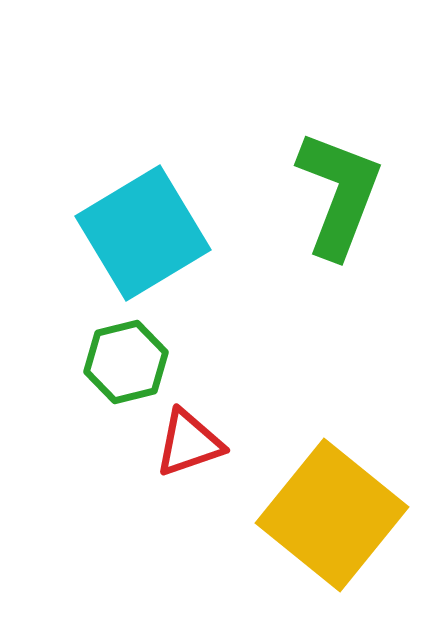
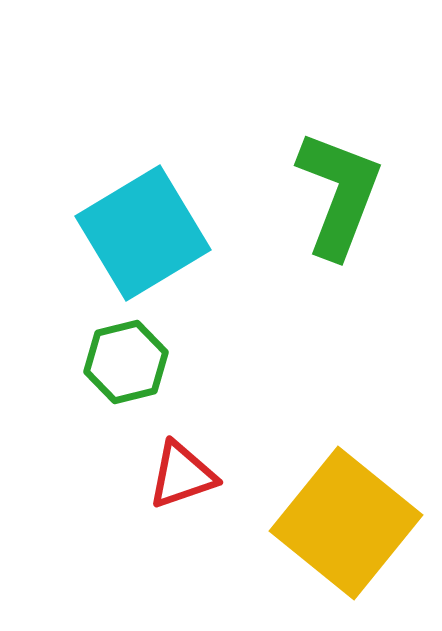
red triangle: moved 7 px left, 32 px down
yellow square: moved 14 px right, 8 px down
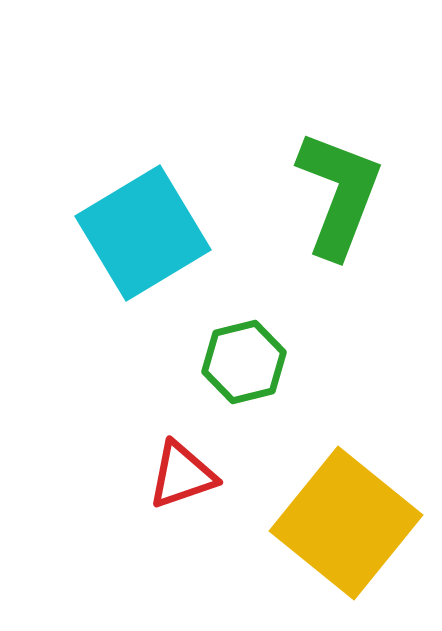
green hexagon: moved 118 px right
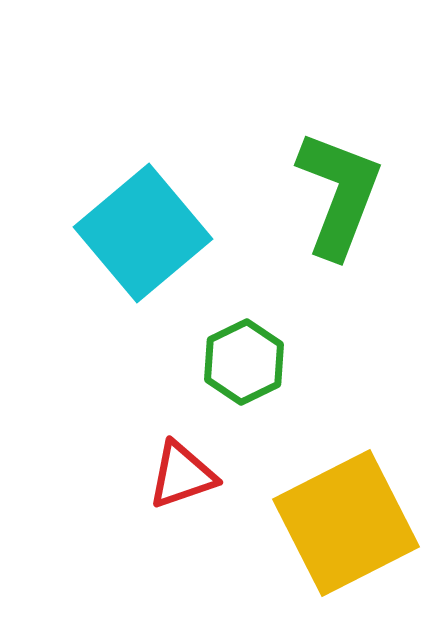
cyan square: rotated 9 degrees counterclockwise
green hexagon: rotated 12 degrees counterclockwise
yellow square: rotated 24 degrees clockwise
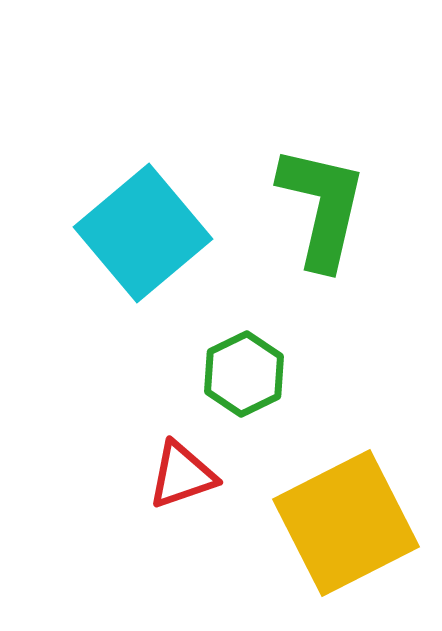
green L-shape: moved 17 px left, 13 px down; rotated 8 degrees counterclockwise
green hexagon: moved 12 px down
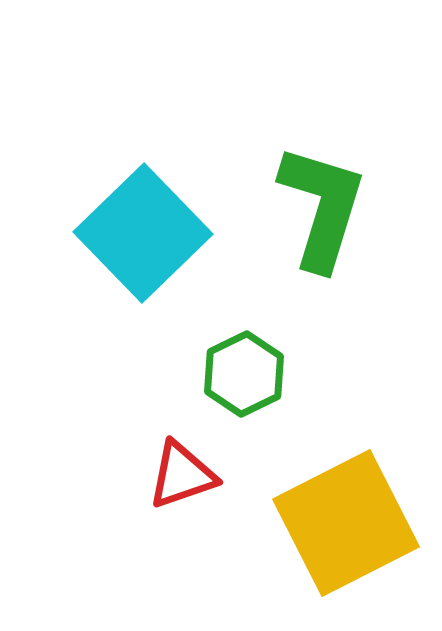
green L-shape: rotated 4 degrees clockwise
cyan square: rotated 4 degrees counterclockwise
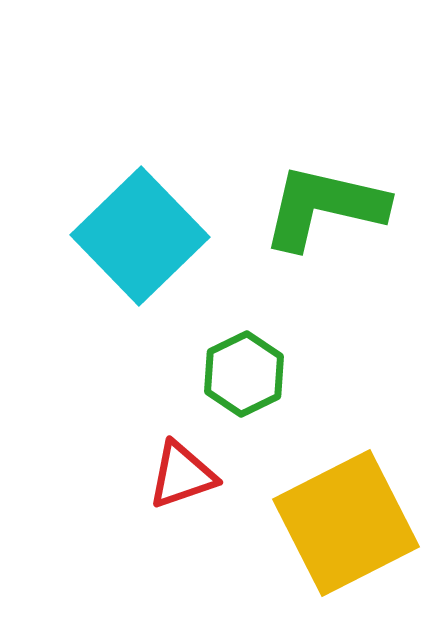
green L-shape: moved 2 px right; rotated 94 degrees counterclockwise
cyan square: moved 3 px left, 3 px down
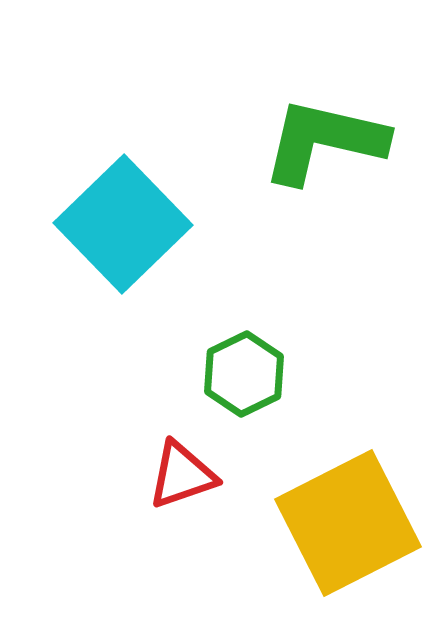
green L-shape: moved 66 px up
cyan square: moved 17 px left, 12 px up
yellow square: moved 2 px right
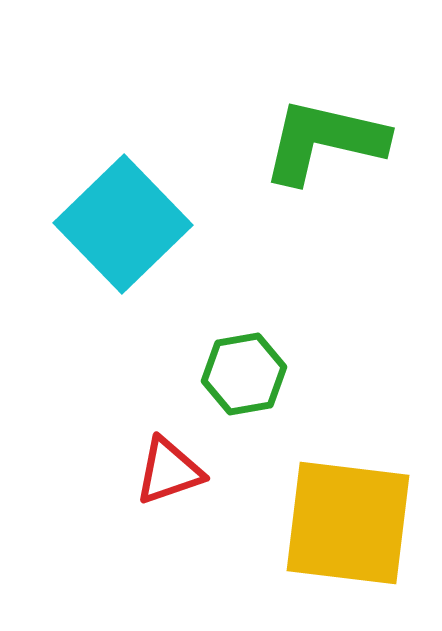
green hexagon: rotated 16 degrees clockwise
red triangle: moved 13 px left, 4 px up
yellow square: rotated 34 degrees clockwise
